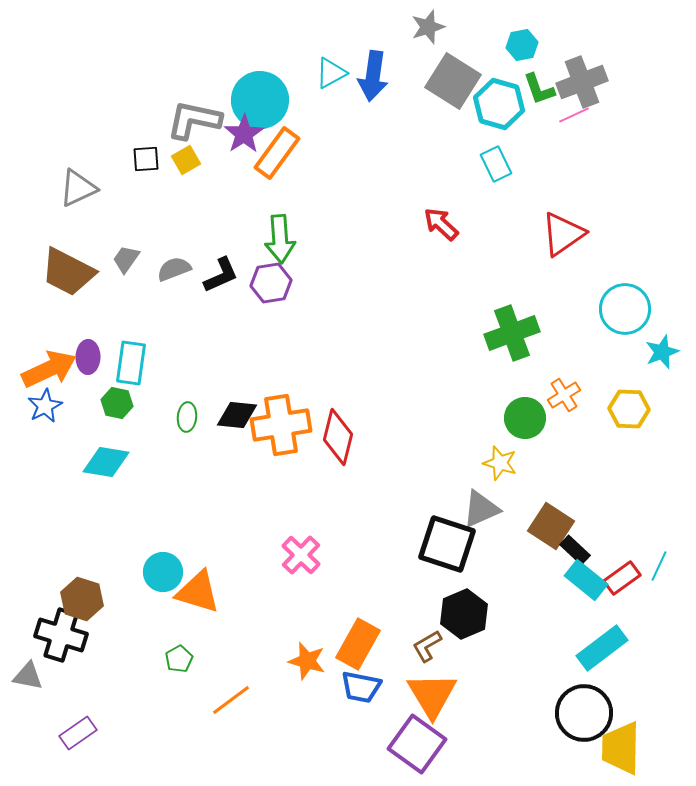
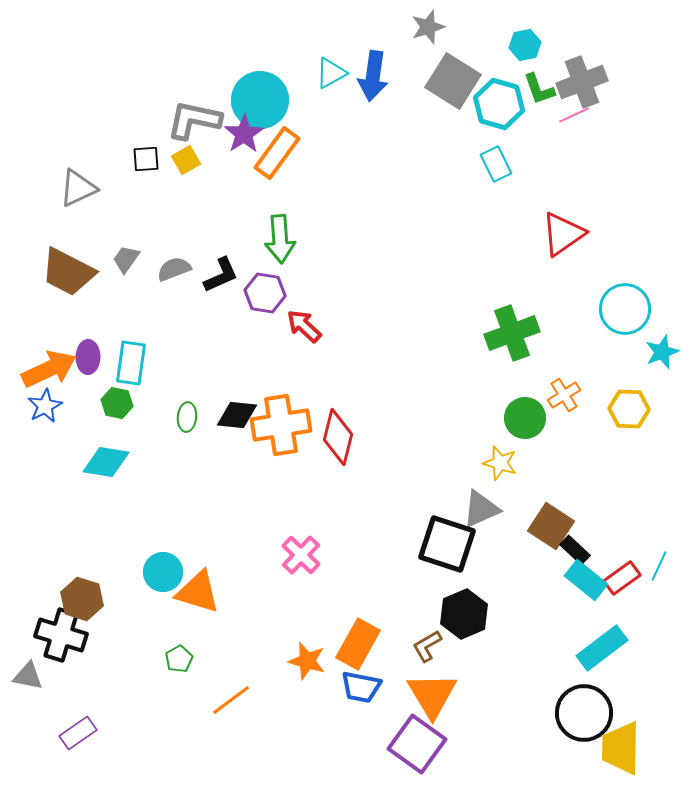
cyan hexagon at (522, 45): moved 3 px right
red arrow at (441, 224): moved 137 px left, 102 px down
purple hexagon at (271, 283): moved 6 px left, 10 px down; rotated 18 degrees clockwise
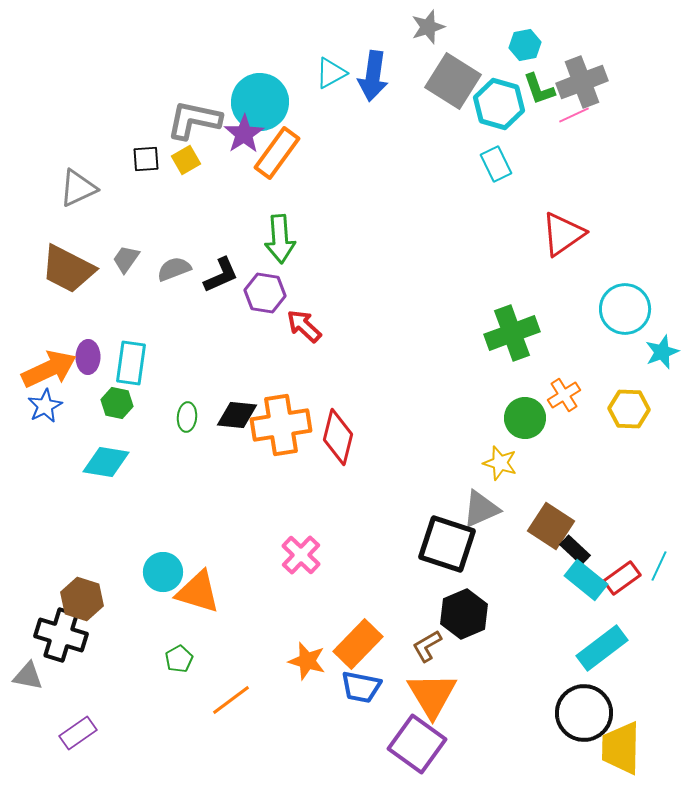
cyan circle at (260, 100): moved 2 px down
brown trapezoid at (68, 272): moved 3 px up
orange rectangle at (358, 644): rotated 15 degrees clockwise
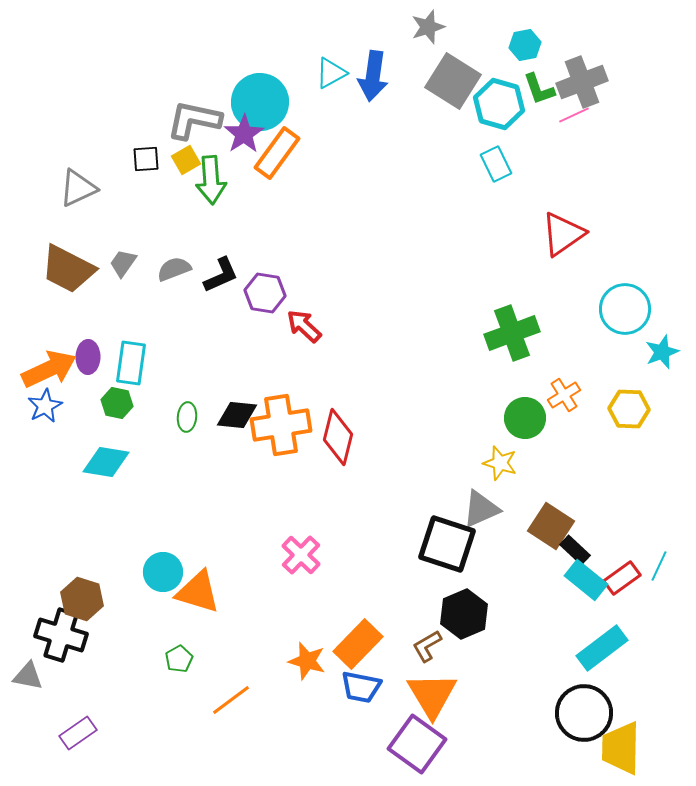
green arrow at (280, 239): moved 69 px left, 59 px up
gray trapezoid at (126, 259): moved 3 px left, 4 px down
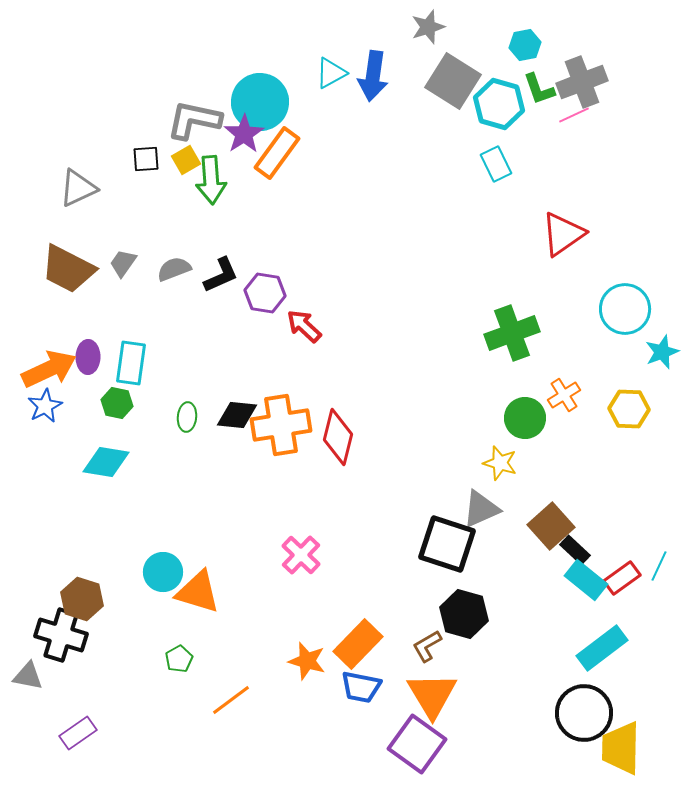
brown square at (551, 526): rotated 15 degrees clockwise
black hexagon at (464, 614): rotated 21 degrees counterclockwise
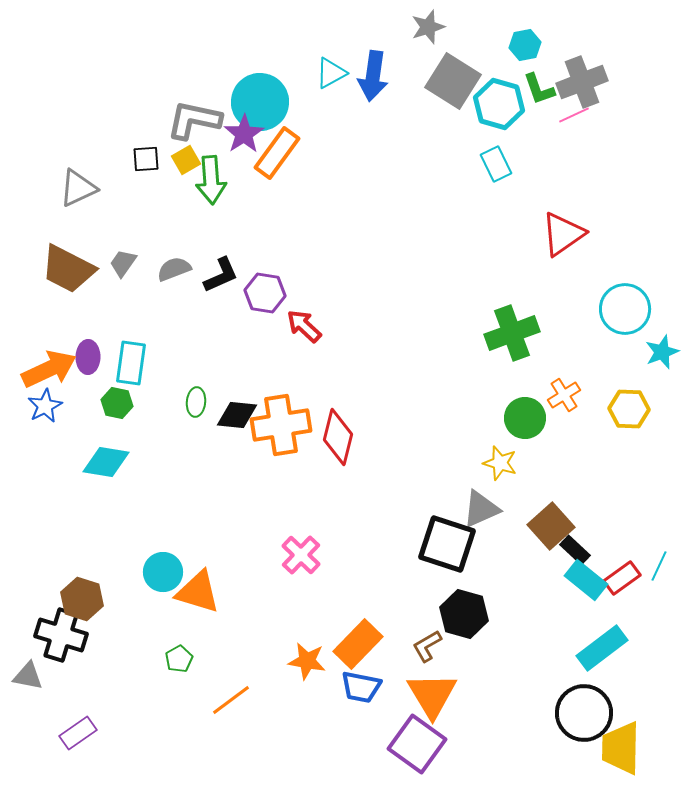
green ellipse at (187, 417): moved 9 px right, 15 px up
orange star at (307, 661): rotated 6 degrees counterclockwise
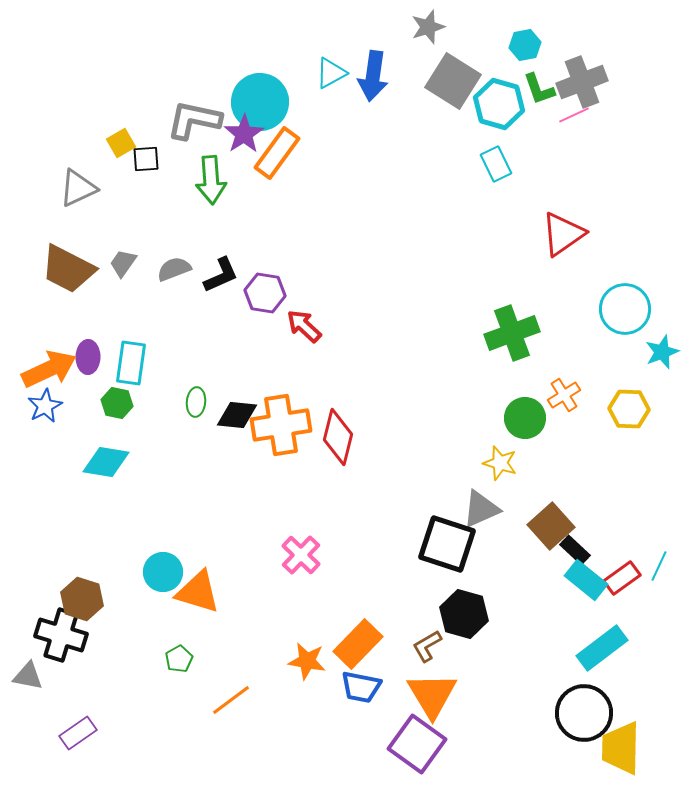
yellow square at (186, 160): moved 65 px left, 17 px up
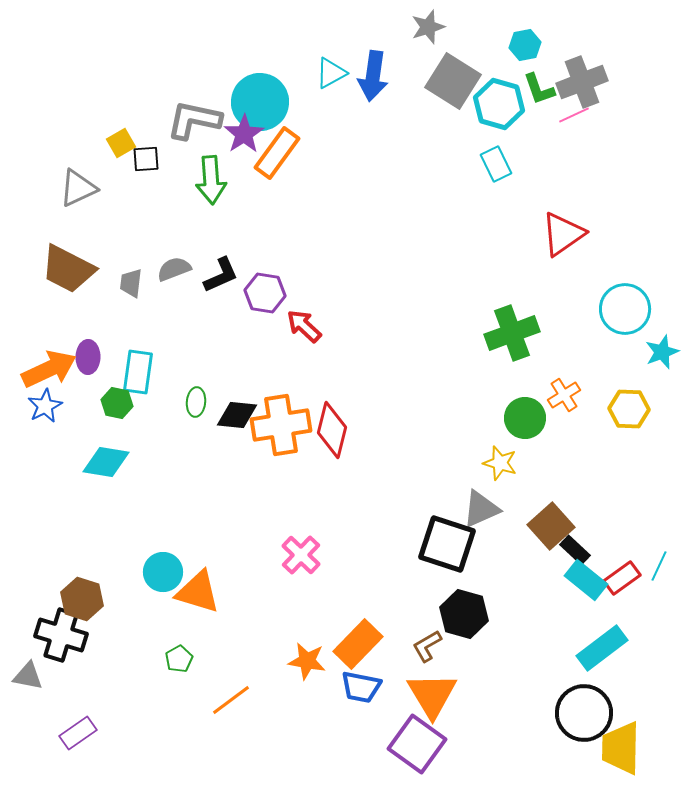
gray trapezoid at (123, 263): moved 8 px right, 20 px down; rotated 28 degrees counterclockwise
cyan rectangle at (131, 363): moved 7 px right, 9 px down
red diamond at (338, 437): moved 6 px left, 7 px up
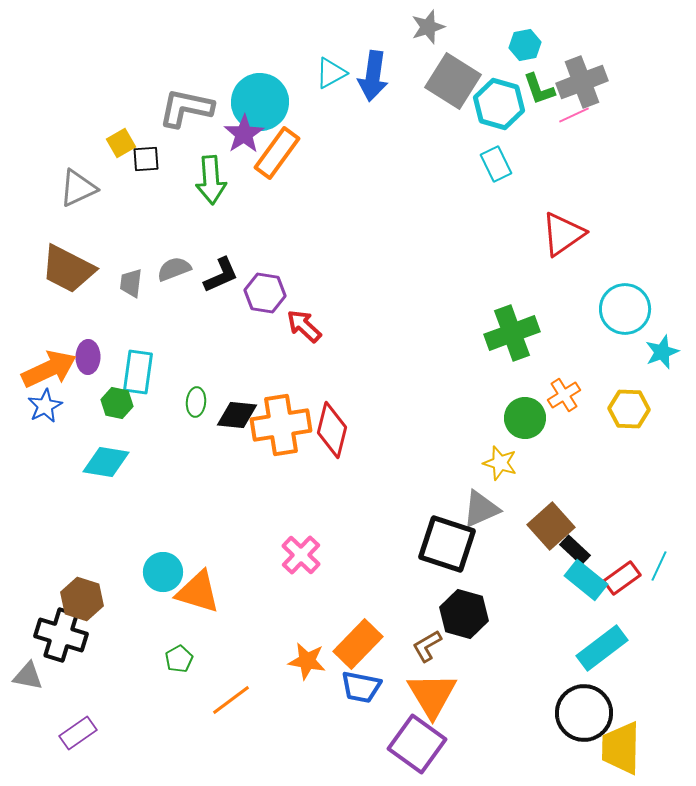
gray L-shape at (194, 120): moved 8 px left, 12 px up
